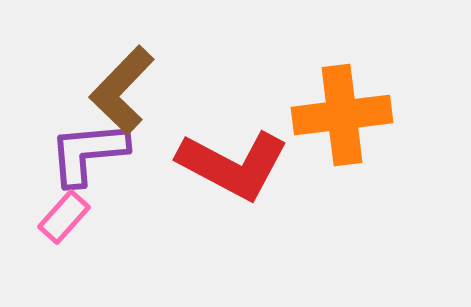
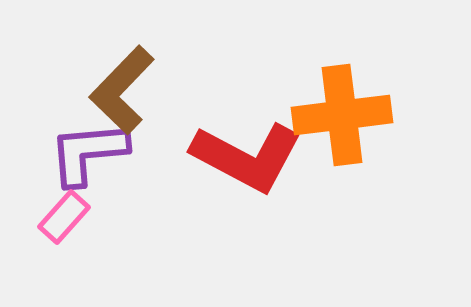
red L-shape: moved 14 px right, 8 px up
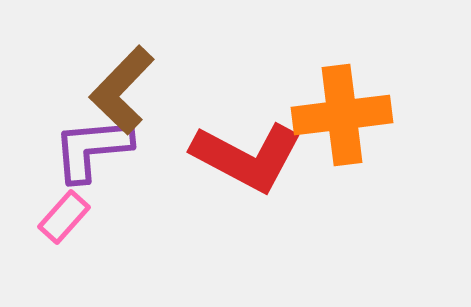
purple L-shape: moved 4 px right, 4 px up
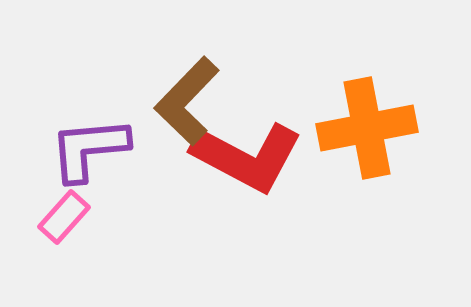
brown L-shape: moved 65 px right, 11 px down
orange cross: moved 25 px right, 13 px down; rotated 4 degrees counterclockwise
purple L-shape: moved 3 px left
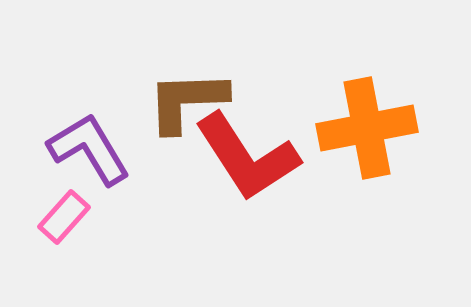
brown L-shape: rotated 44 degrees clockwise
purple L-shape: rotated 64 degrees clockwise
red L-shape: rotated 29 degrees clockwise
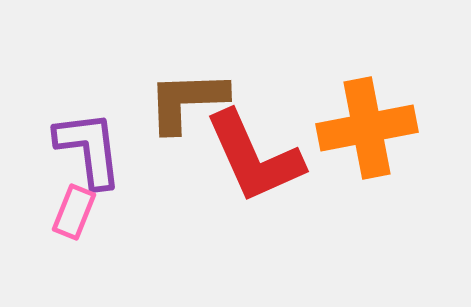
purple L-shape: rotated 24 degrees clockwise
red L-shape: moved 7 px right; rotated 9 degrees clockwise
pink rectangle: moved 10 px right, 5 px up; rotated 20 degrees counterclockwise
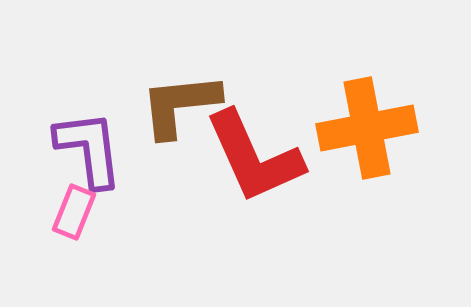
brown L-shape: moved 7 px left, 4 px down; rotated 4 degrees counterclockwise
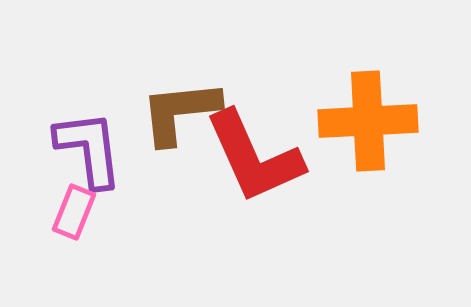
brown L-shape: moved 7 px down
orange cross: moved 1 px right, 7 px up; rotated 8 degrees clockwise
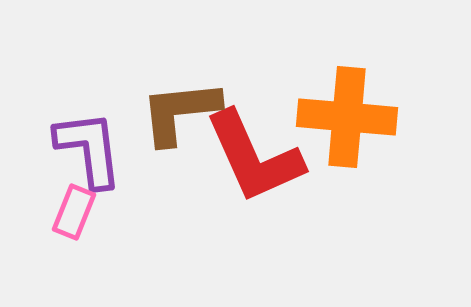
orange cross: moved 21 px left, 4 px up; rotated 8 degrees clockwise
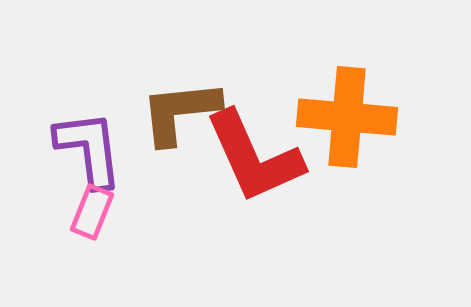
pink rectangle: moved 18 px right
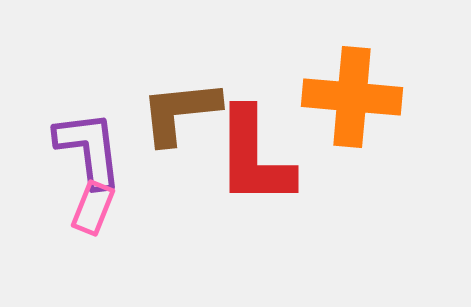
orange cross: moved 5 px right, 20 px up
red L-shape: rotated 24 degrees clockwise
pink rectangle: moved 1 px right, 4 px up
